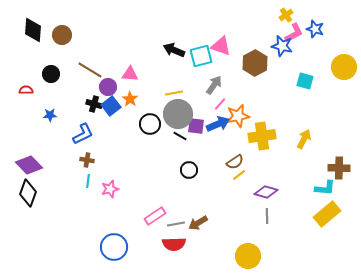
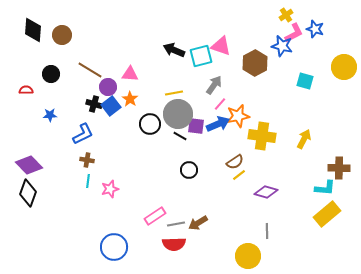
yellow cross at (262, 136): rotated 16 degrees clockwise
gray line at (267, 216): moved 15 px down
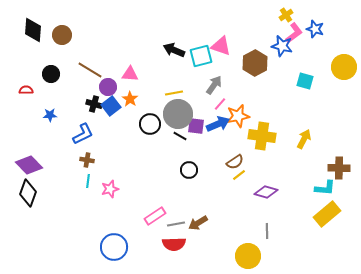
pink L-shape at (294, 33): rotated 10 degrees counterclockwise
